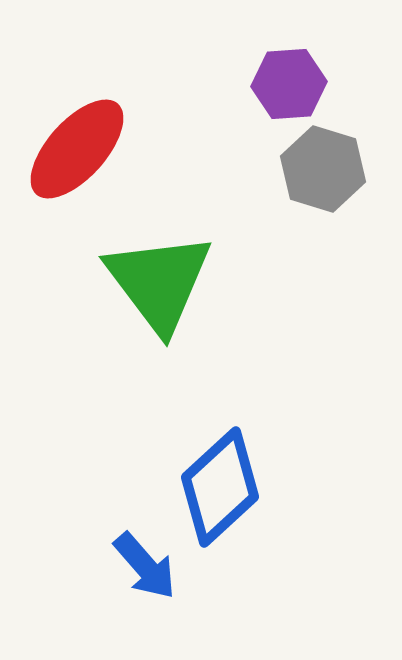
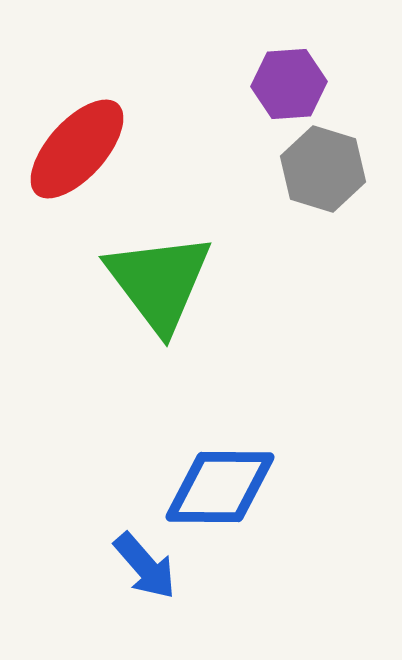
blue diamond: rotated 43 degrees clockwise
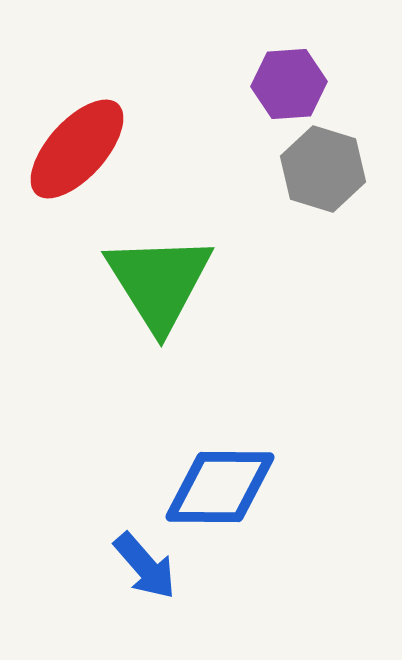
green triangle: rotated 5 degrees clockwise
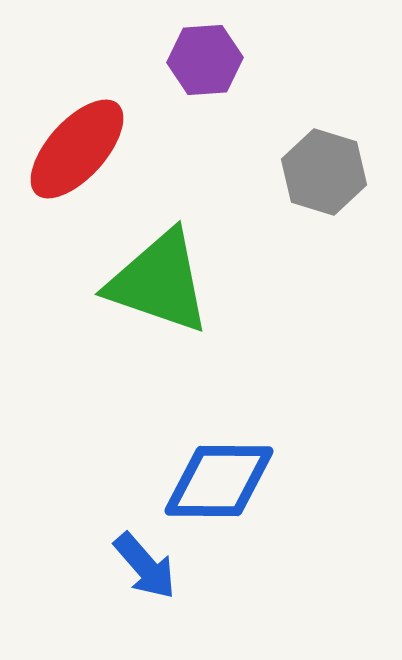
purple hexagon: moved 84 px left, 24 px up
gray hexagon: moved 1 px right, 3 px down
green triangle: rotated 39 degrees counterclockwise
blue diamond: moved 1 px left, 6 px up
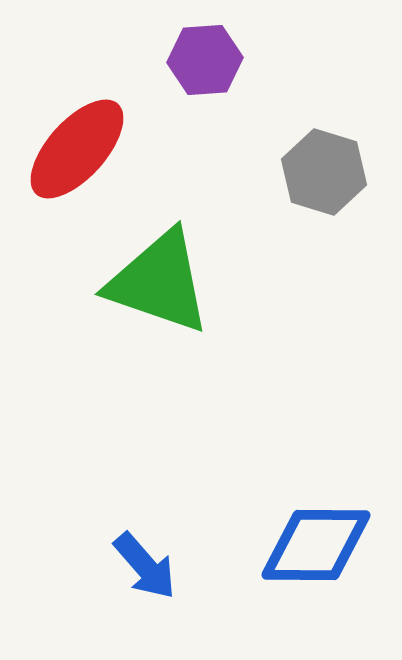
blue diamond: moved 97 px right, 64 px down
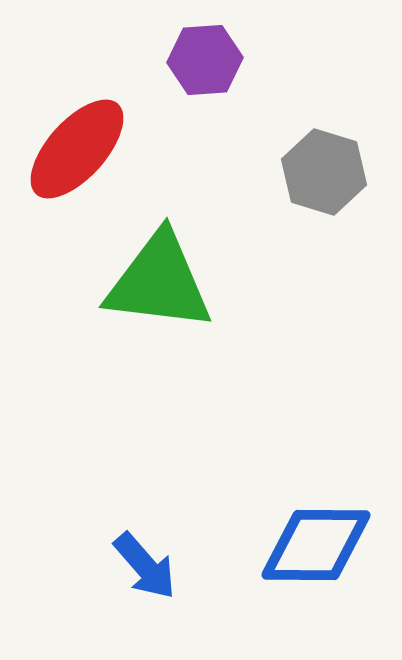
green triangle: rotated 12 degrees counterclockwise
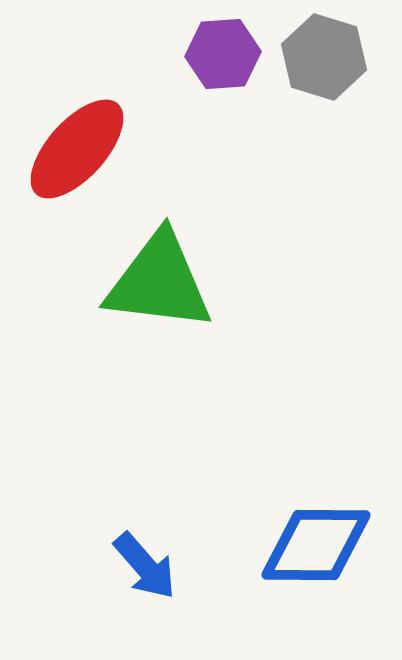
purple hexagon: moved 18 px right, 6 px up
gray hexagon: moved 115 px up
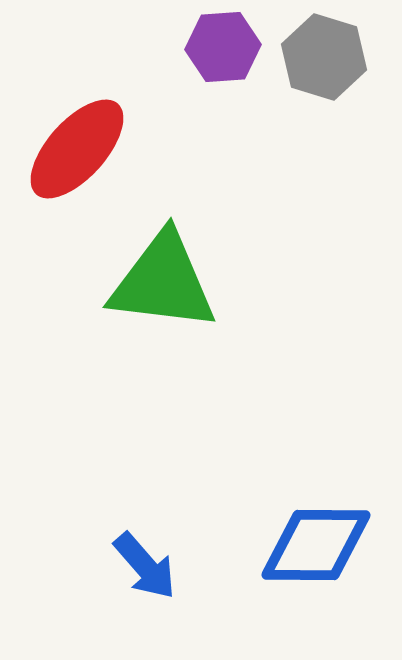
purple hexagon: moved 7 px up
green triangle: moved 4 px right
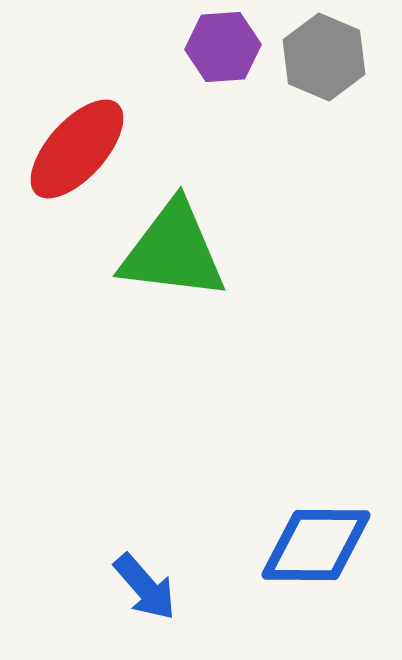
gray hexagon: rotated 6 degrees clockwise
green triangle: moved 10 px right, 31 px up
blue arrow: moved 21 px down
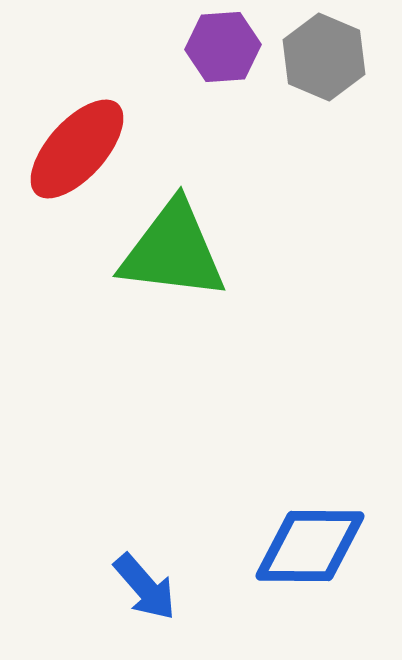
blue diamond: moved 6 px left, 1 px down
